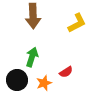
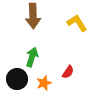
yellow L-shape: rotated 95 degrees counterclockwise
red semicircle: moved 2 px right; rotated 24 degrees counterclockwise
black circle: moved 1 px up
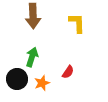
yellow L-shape: rotated 30 degrees clockwise
orange star: moved 2 px left
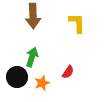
black circle: moved 2 px up
